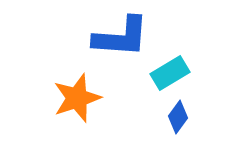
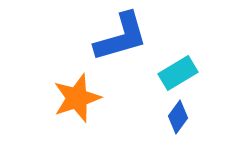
blue L-shape: rotated 20 degrees counterclockwise
cyan rectangle: moved 8 px right
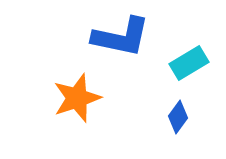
blue L-shape: rotated 28 degrees clockwise
cyan rectangle: moved 11 px right, 10 px up
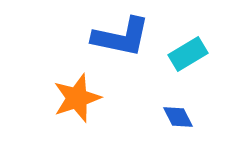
cyan rectangle: moved 1 px left, 9 px up
blue diamond: rotated 64 degrees counterclockwise
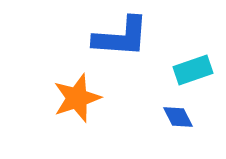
blue L-shape: rotated 8 degrees counterclockwise
cyan rectangle: moved 5 px right, 16 px down; rotated 12 degrees clockwise
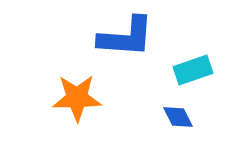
blue L-shape: moved 5 px right
orange star: rotated 18 degrees clockwise
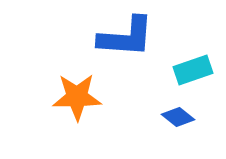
orange star: moved 1 px up
blue diamond: rotated 24 degrees counterclockwise
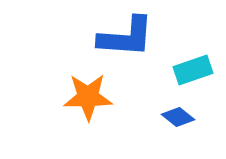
orange star: moved 11 px right
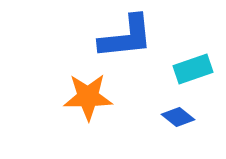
blue L-shape: rotated 10 degrees counterclockwise
cyan rectangle: moved 1 px up
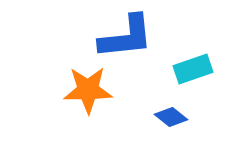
orange star: moved 7 px up
blue diamond: moved 7 px left
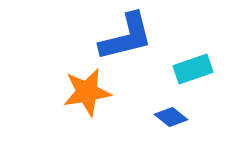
blue L-shape: rotated 8 degrees counterclockwise
orange star: moved 1 px left, 2 px down; rotated 9 degrees counterclockwise
